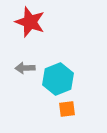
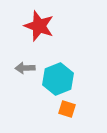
red star: moved 9 px right, 4 px down
orange square: rotated 24 degrees clockwise
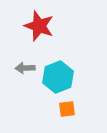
cyan hexagon: moved 2 px up
orange square: rotated 24 degrees counterclockwise
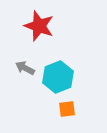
gray arrow: rotated 30 degrees clockwise
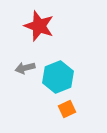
gray arrow: rotated 42 degrees counterclockwise
orange square: rotated 18 degrees counterclockwise
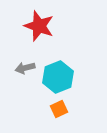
orange square: moved 8 px left
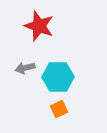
cyan hexagon: rotated 20 degrees clockwise
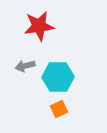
red star: rotated 28 degrees counterclockwise
gray arrow: moved 2 px up
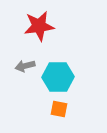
orange square: rotated 36 degrees clockwise
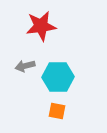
red star: moved 2 px right
orange square: moved 2 px left, 2 px down
